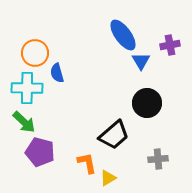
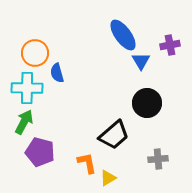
green arrow: rotated 105 degrees counterclockwise
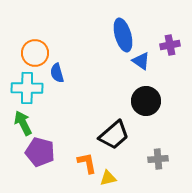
blue ellipse: rotated 20 degrees clockwise
blue triangle: rotated 24 degrees counterclockwise
black circle: moved 1 px left, 2 px up
green arrow: moved 1 px left, 1 px down; rotated 55 degrees counterclockwise
yellow triangle: rotated 18 degrees clockwise
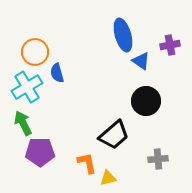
orange circle: moved 1 px up
cyan cross: moved 1 px up; rotated 32 degrees counterclockwise
purple pentagon: rotated 16 degrees counterclockwise
